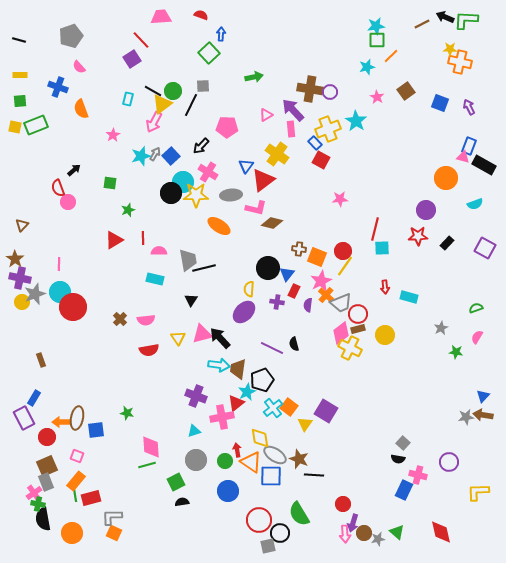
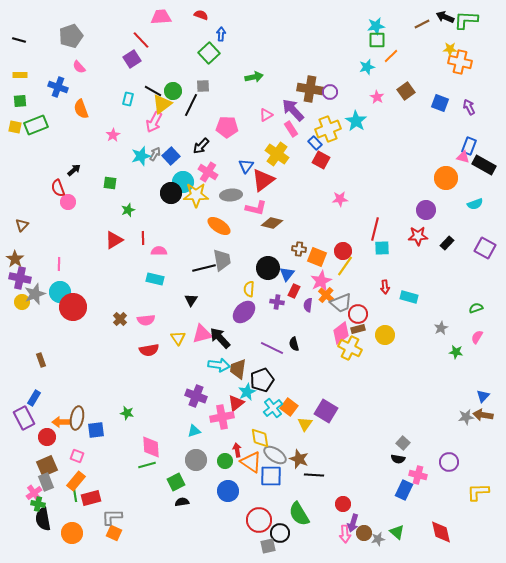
pink rectangle at (291, 129): rotated 28 degrees counterclockwise
gray trapezoid at (188, 260): moved 34 px right
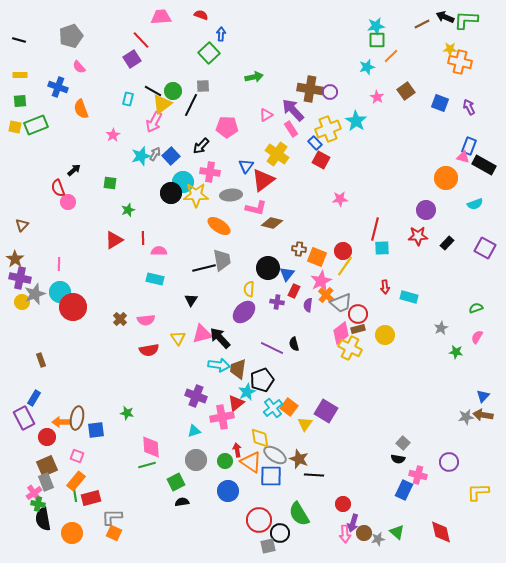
pink cross at (208, 172): moved 2 px right; rotated 24 degrees counterclockwise
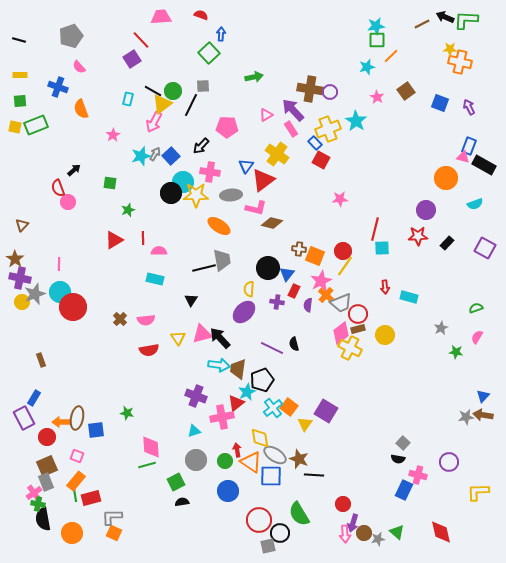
orange square at (317, 257): moved 2 px left, 1 px up
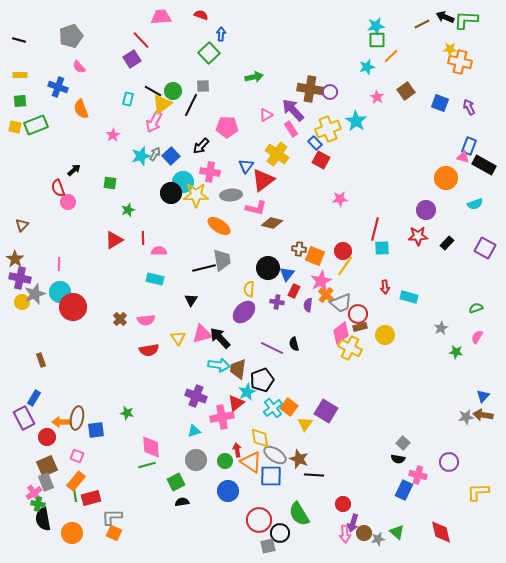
brown rectangle at (358, 329): moved 2 px right, 2 px up
